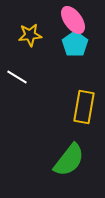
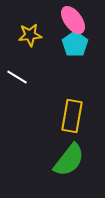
yellow rectangle: moved 12 px left, 9 px down
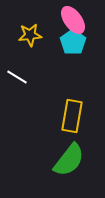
cyan pentagon: moved 2 px left, 2 px up
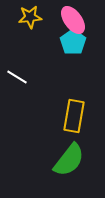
yellow star: moved 18 px up
yellow rectangle: moved 2 px right
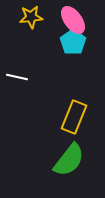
yellow star: moved 1 px right
white line: rotated 20 degrees counterclockwise
yellow rectangle: moved 1 px down; rotated 12 degrees clockwise
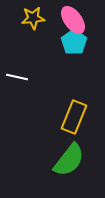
yellow star: moved 2 px right, 1 px down
cyan pentagon: moved 1 px right
